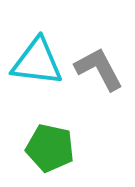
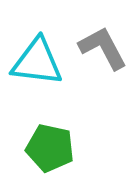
gray L-shape: moved 4 px right, 21 px up
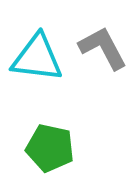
cyan triangle: moved 4 px up
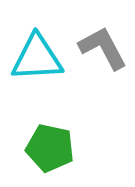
cyan triangle: rotated 10 degrees counterclockwise
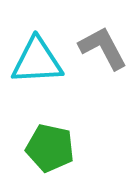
cyan triangle: moved 3 px down
